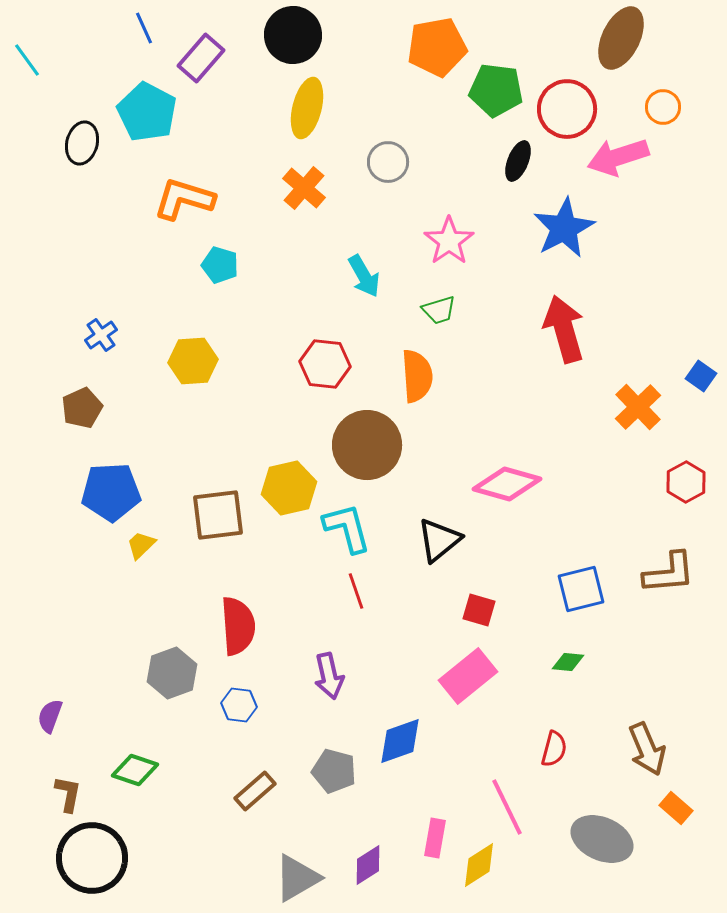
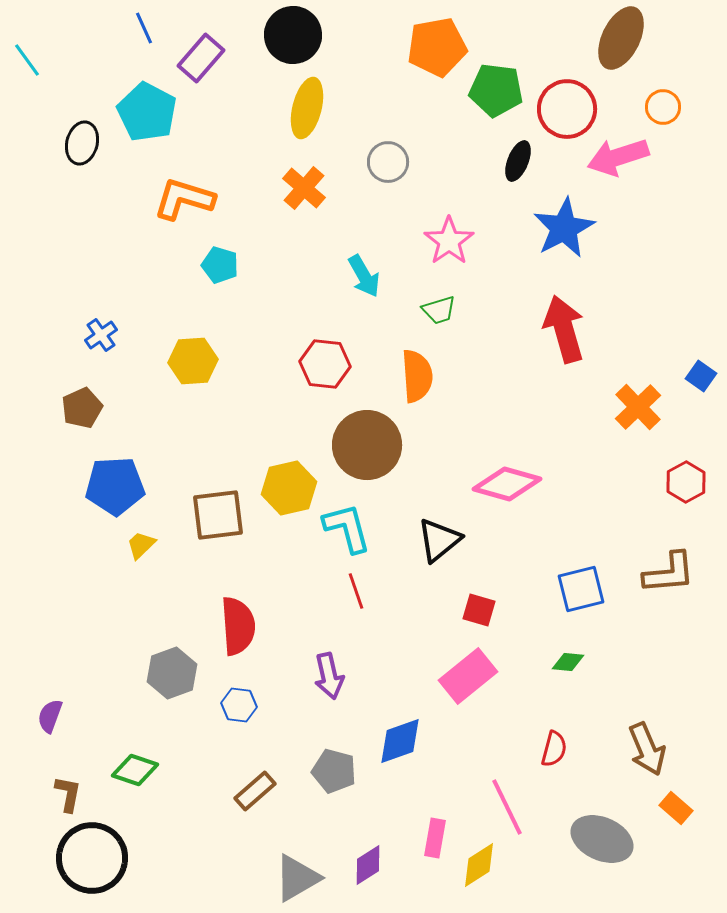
blue pentagon at (111, 492): moved 4 px right, 6 px up
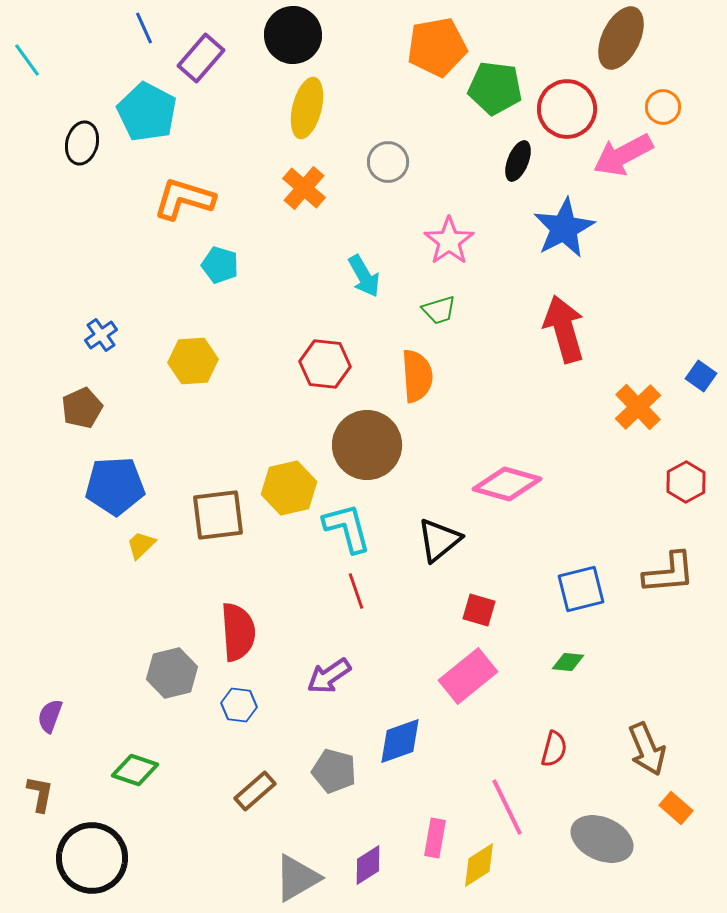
green pentagon at (496, 90): moved 1 px left, 2 px up
pink arrow at (618, 157): moved 5 px right, 2 px up; rotated 10 degrees counterclockwise
red semicircle at (238, 626): moved 6 px down
gray hexagon at (172, 673): rotated 6 degrees clockwise
purple arrow at (329, 676): rotated 69 degrees clockwise
brown L-shape at (68, 794): moved 28 px left
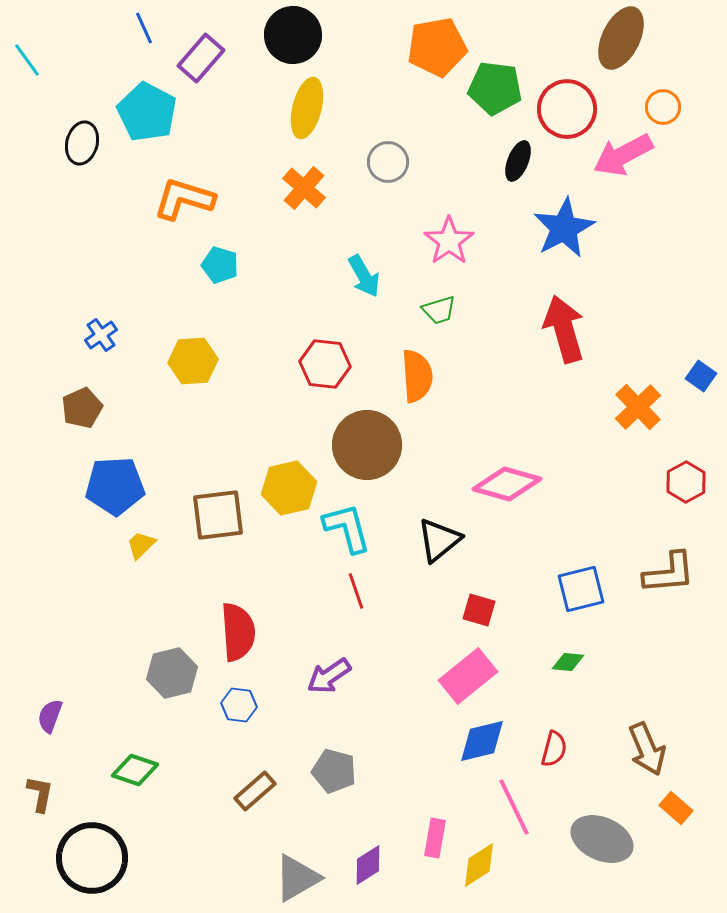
blue diamond at (400, 741): moved 82 px right; rotated 6 degrees clockwise
pink line at (507, 807): moved 7 px right
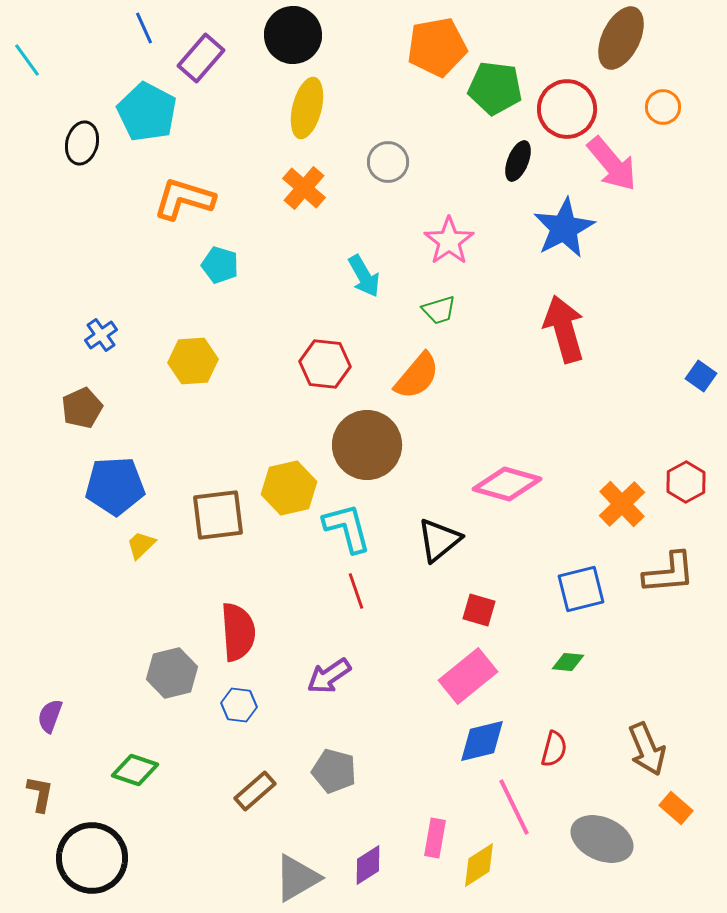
pink arrow at (623, 155): moved 11 px left, 9 px down; rotated 102 degrees counterclockwise
orange semicircle at (417, 376): rotated 44 degrees clockwise
orange cross at (638, 407): moved 16 px left, 97 px down
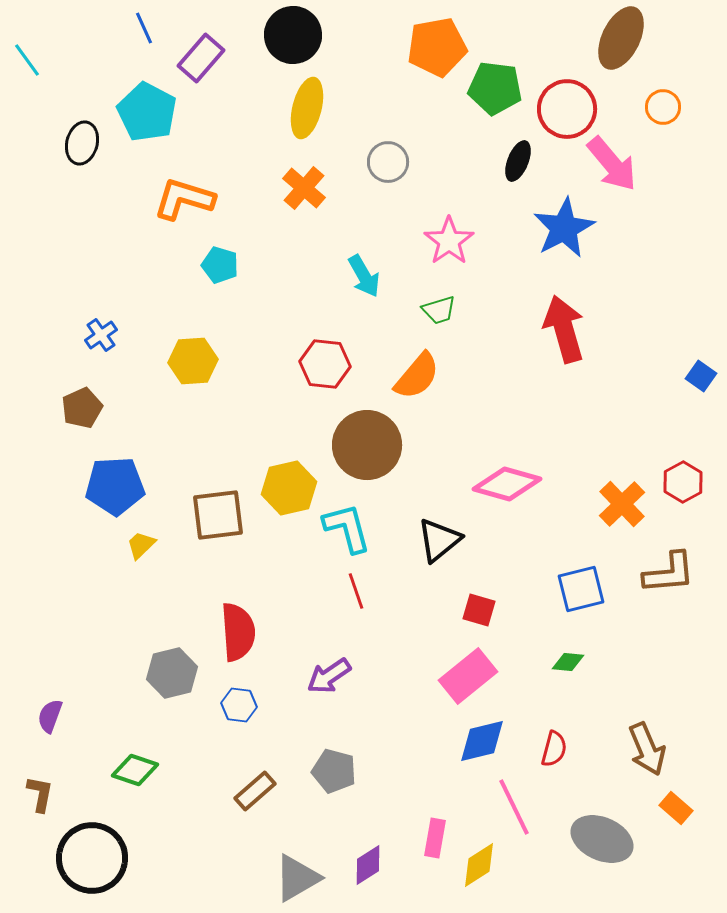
red hexagon at (686, 482): moved 3 px left
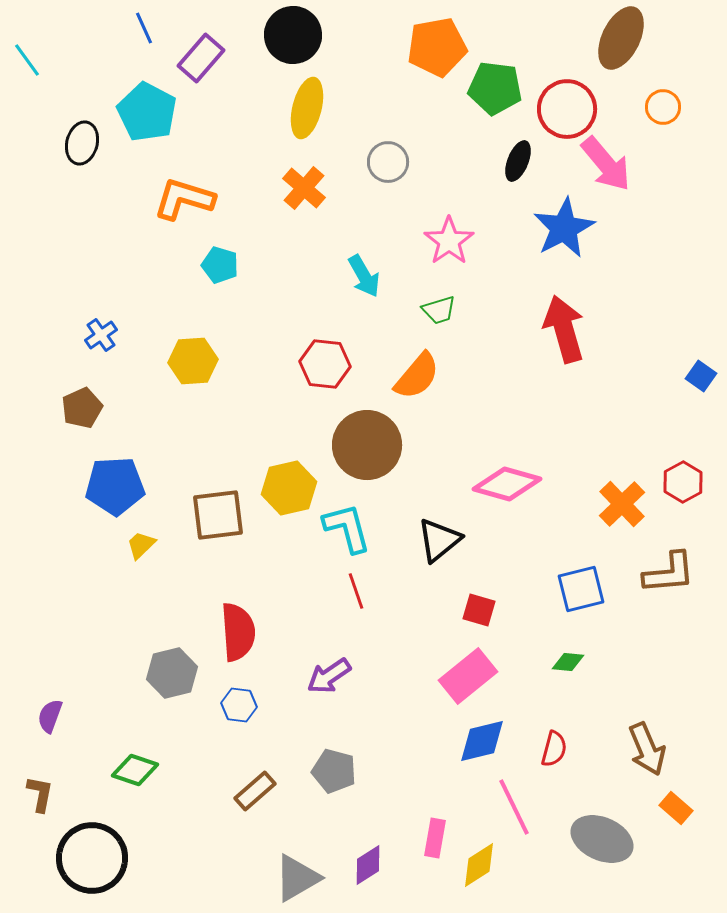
pink arrow at (612, 164): moved 6 px left
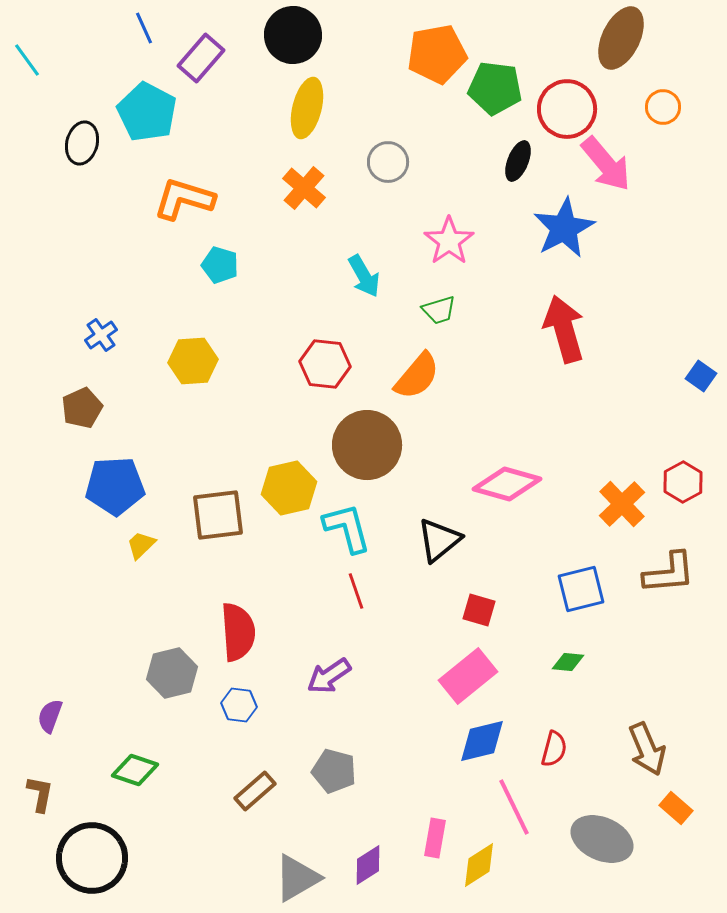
orange pentagon at (437, 47): moved 7 px down
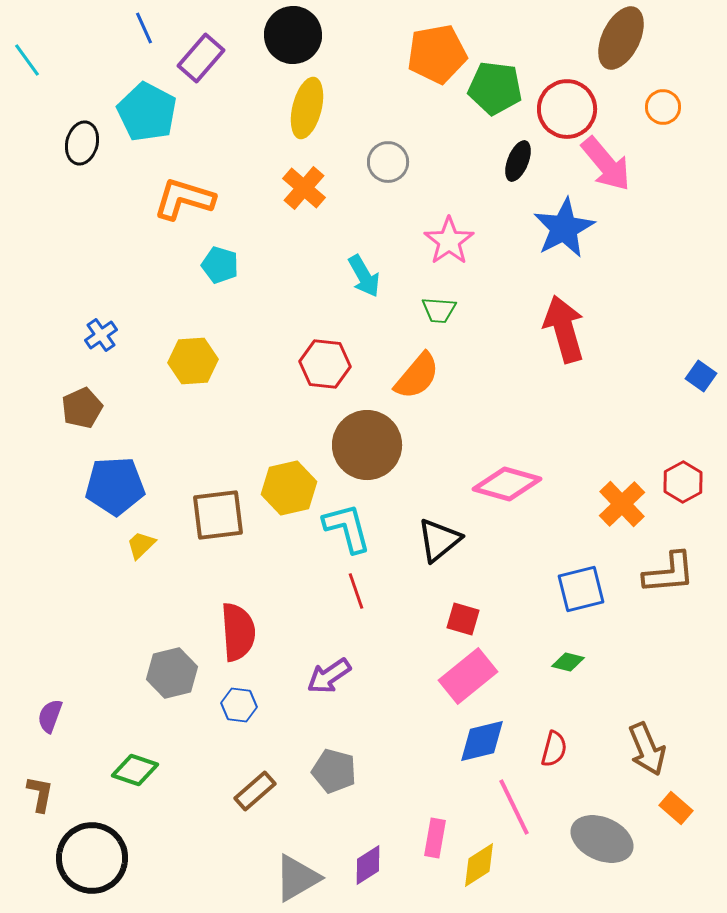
green trapezoid at (439, 310): rotated 21 degrees clockwise
red square at (479, 610): moved 16 px left, 9 px down
green diamond at (568, 662): rotated 8 degrees clockwise
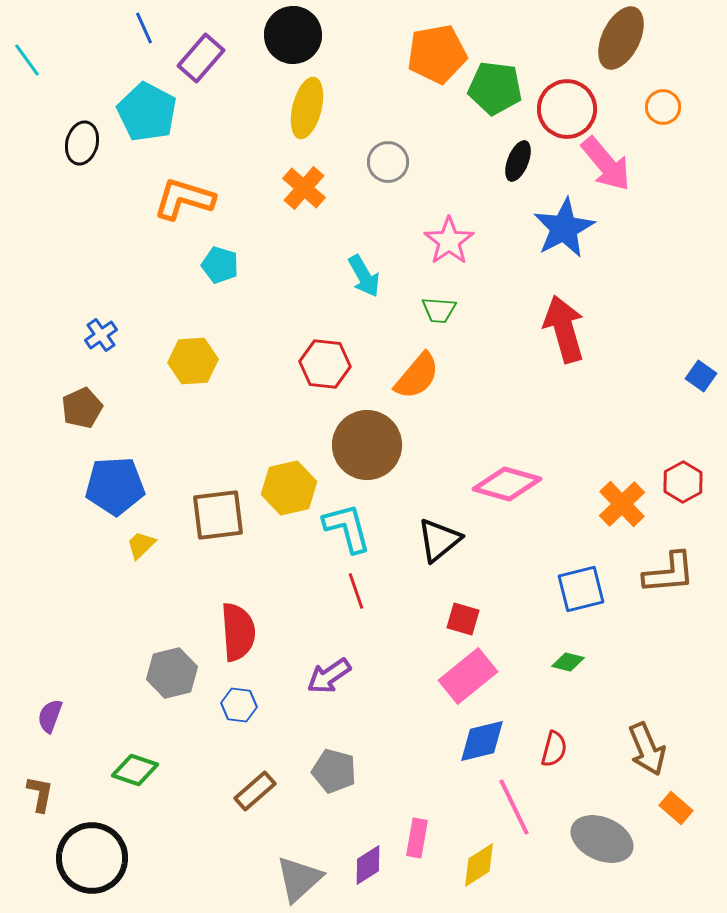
pink rectangle at (435, 838): moved 18 px left
gray triangle at (297, 878): moved 2 px right, 1 px down; rotated 12 degrees counterclockwise
